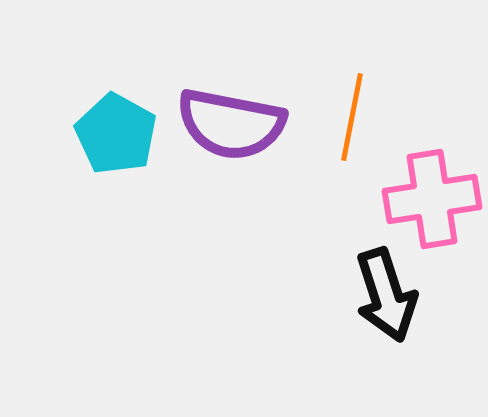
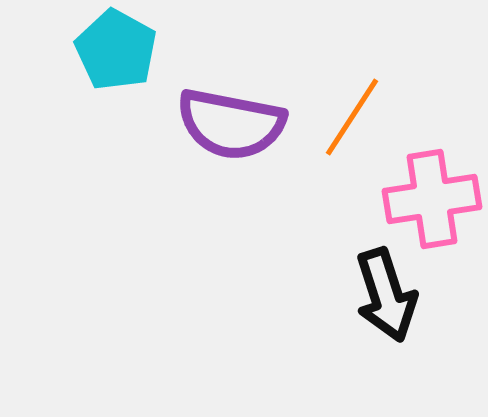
orange line: rotated 22 degrees clockwise
cyan pentagon: moved 84 px up
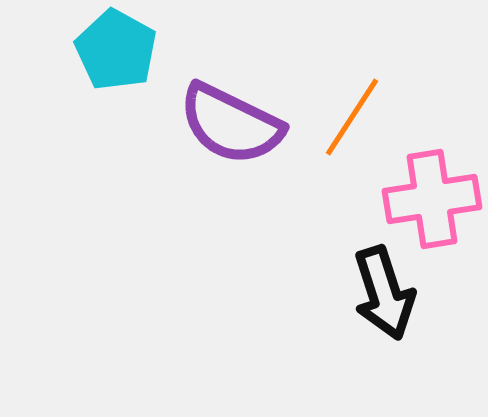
purple semicircle: rotated 15 degrees clockwise
black arrow: moved 2 px left, 2 px up
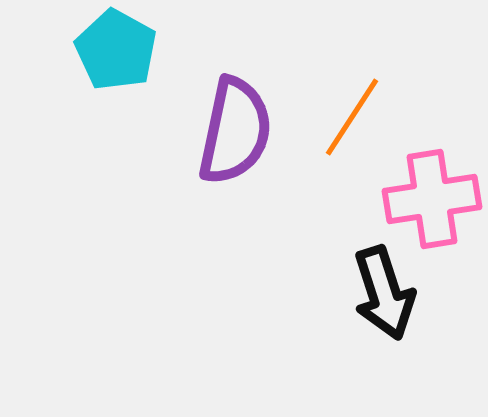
purple semicircle: moved 4 px right, 7 px down; rotated 104 degrees counterclockwise
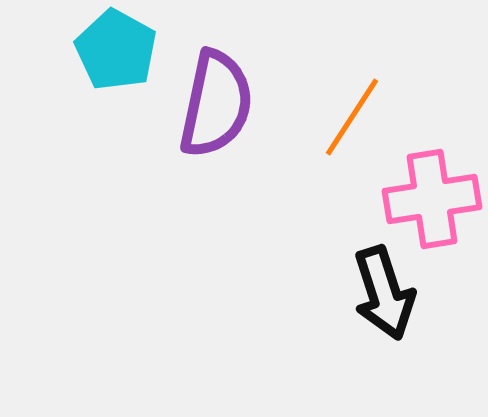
purple semicircle: moved 19 px left, 27 px up
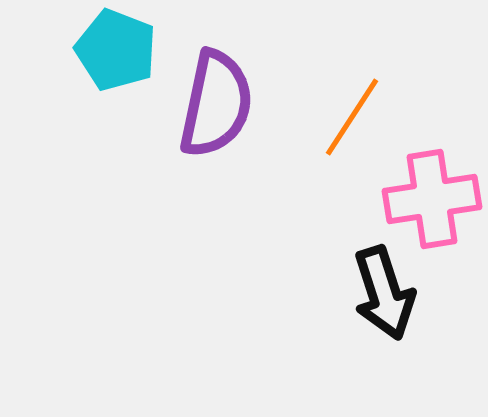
cyan pentagon: rotated 8 degrees counterclockwise
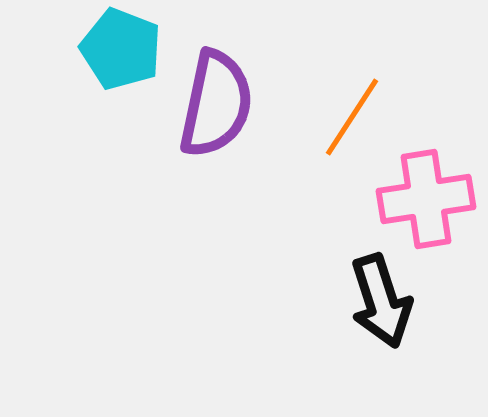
cyan pentagon: moved 5 px right, 1 px up
pink cross: moved 6 px left
black arrow: moved 3 px left, 8 px down
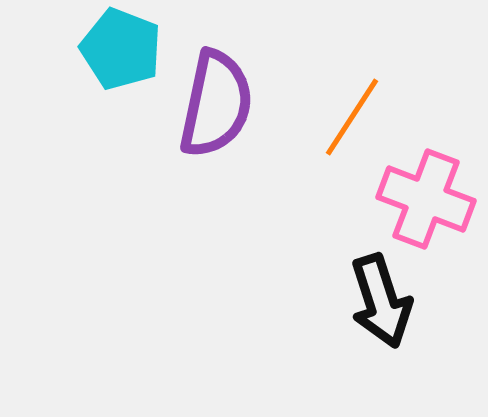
pink cross: rotated 30 degrees clockwise
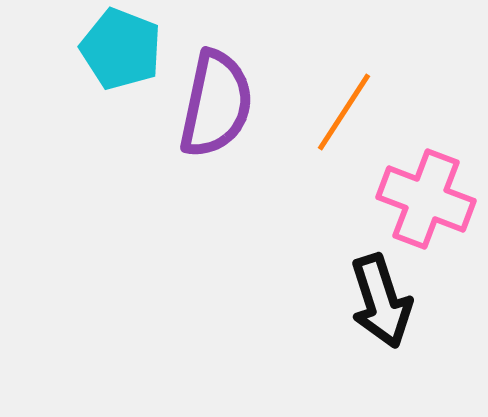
orange line: moved 8 px left, 5 px up
